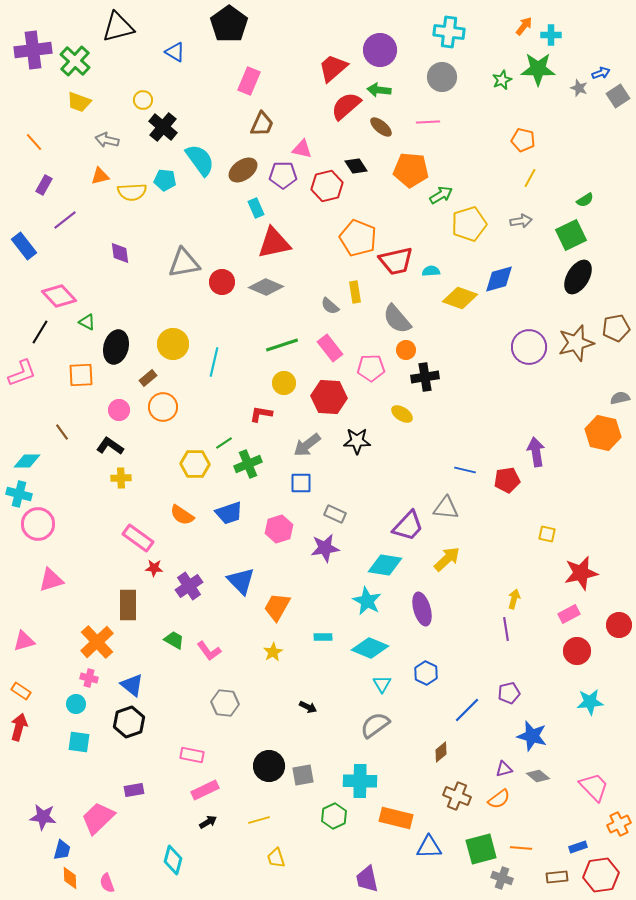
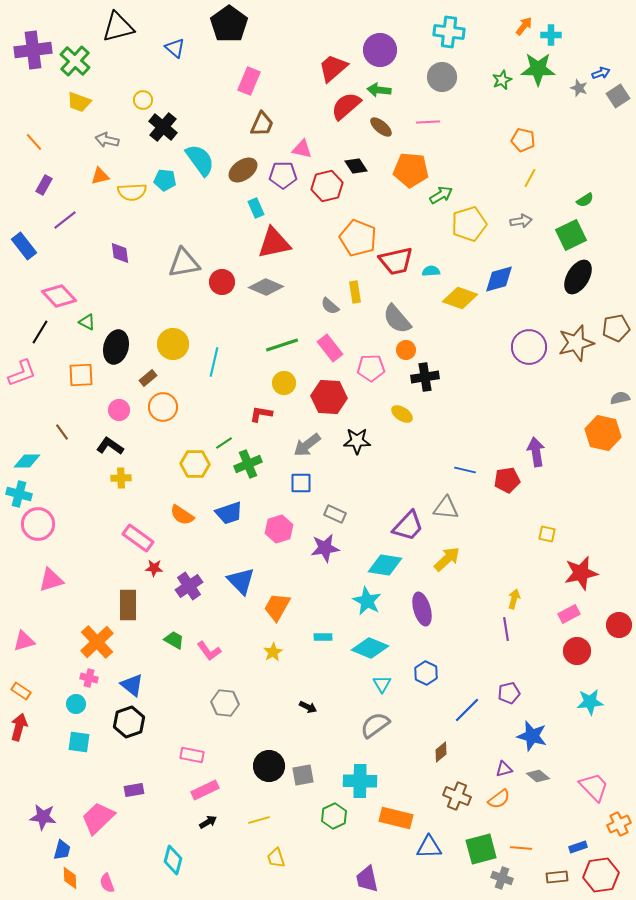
blue triangle at (175, 52): moved 4 px up; rotated 10 degrees clockwise
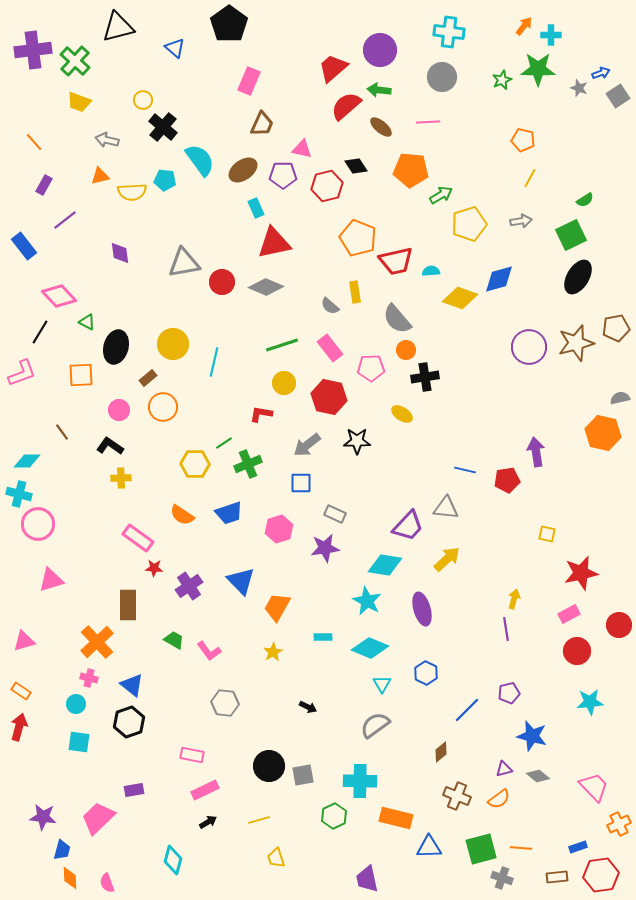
red hexagon at (329, 397): rotated 8 degrees clockwise
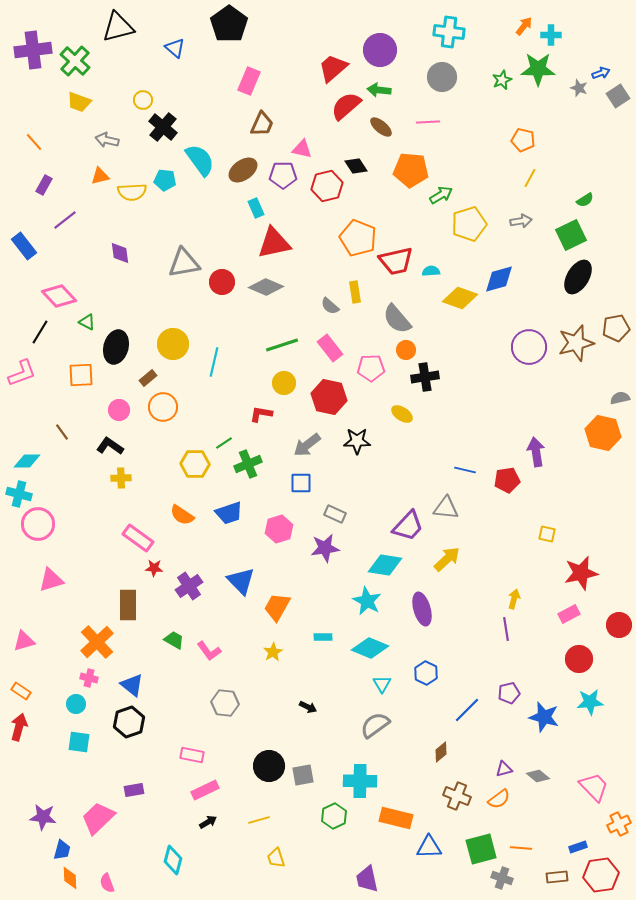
red circle at (577, 651): moved 2 px right, 8 px down
blue star at (532, 736): moved 12 px right, 19 px up
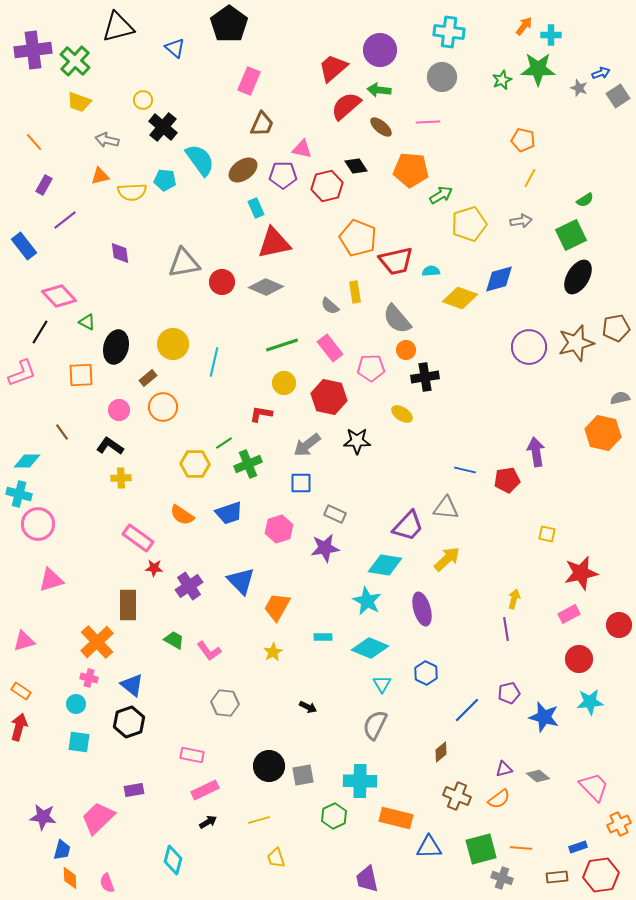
gray semicircle at (375, 725): rotated 28 degrees counterclockwise
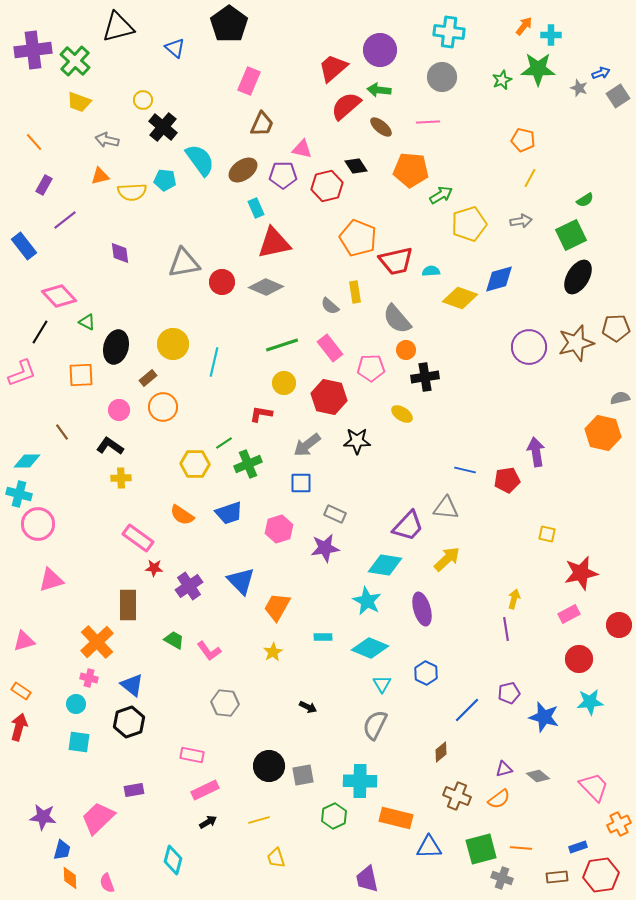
brown pentagon at (616, 328): rotated 8 degrees clockwise
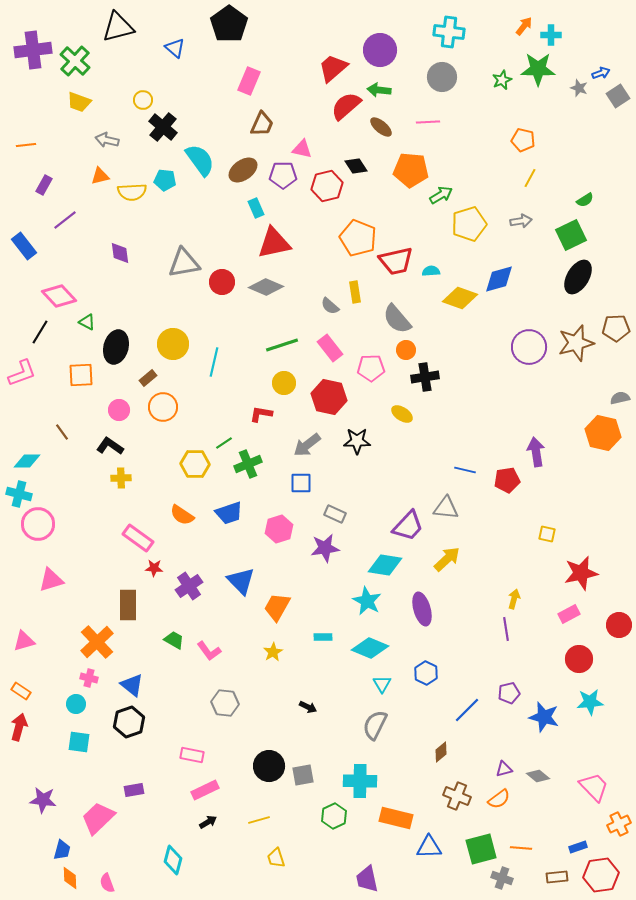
orange line at (34, 142): moved 8 px left, 3 px down; rotated 54 degrees counterclockwise
purple star at (43, 817): moved 17 px up
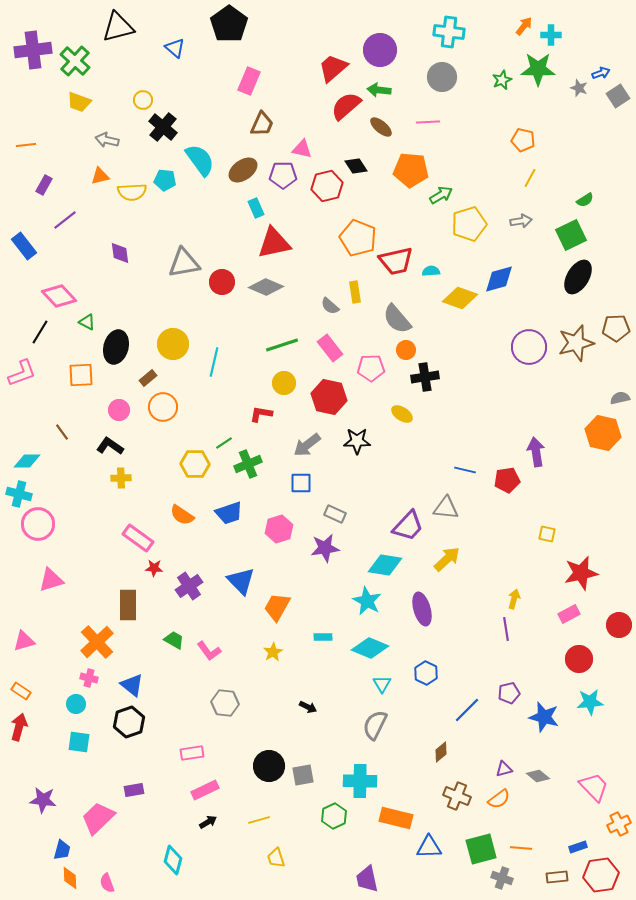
pink rectangle at (192, 755): moved 2 px up; rotated 20 degrees counterclockwise
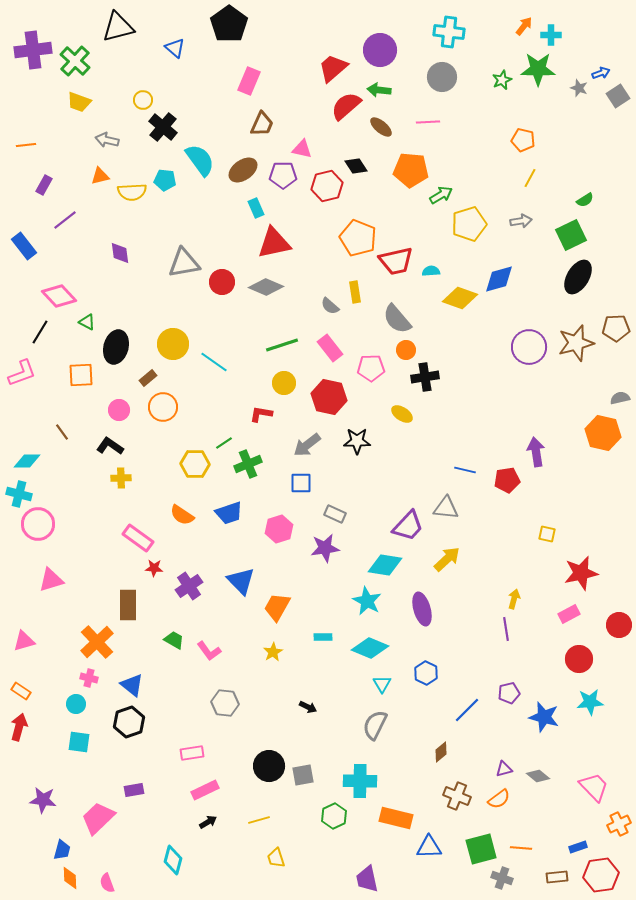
cyan line at (214, 362): rotated 68 degrees counterclockwise
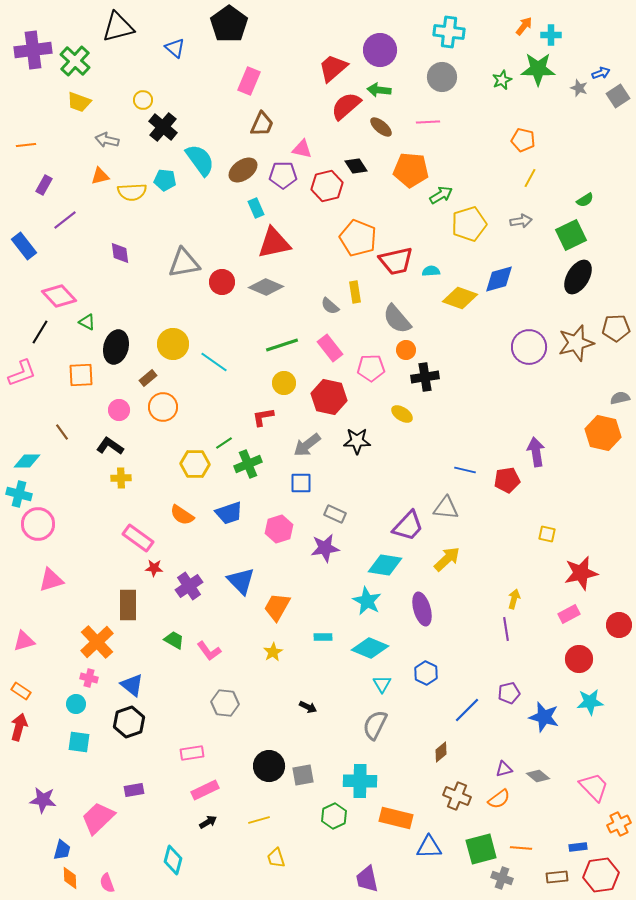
red L-shape at (261, 414): moved 2 px right, 3 px down; rotated 20 degrees counterclockwise
blue rectangle at (578, 847): rotated 12 degrees clockwise
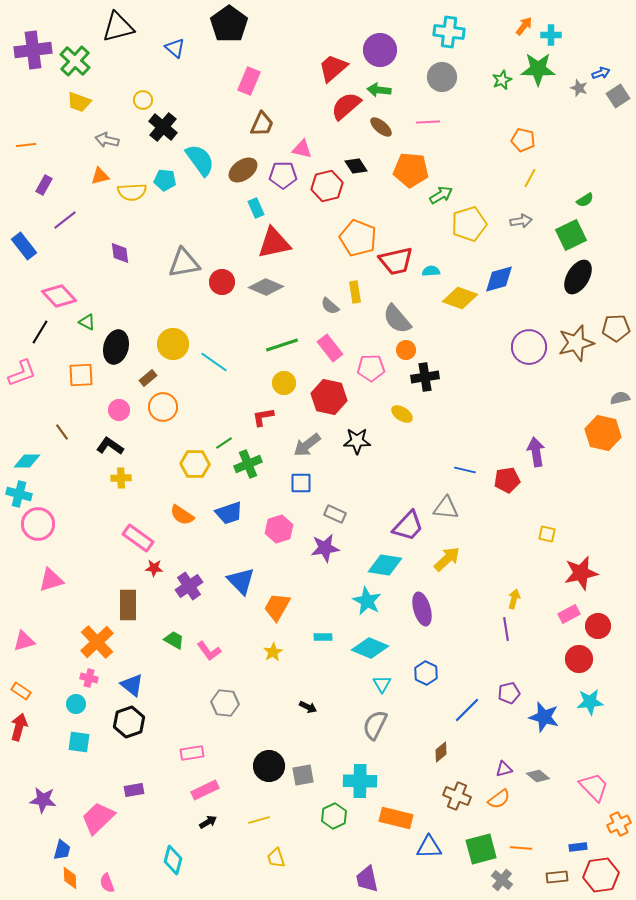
red circle at (619, 625): moved 21 px left, 1 px down
gray cross at (502, 878): moved 2 px down; rotated 20 degrees clockwise
